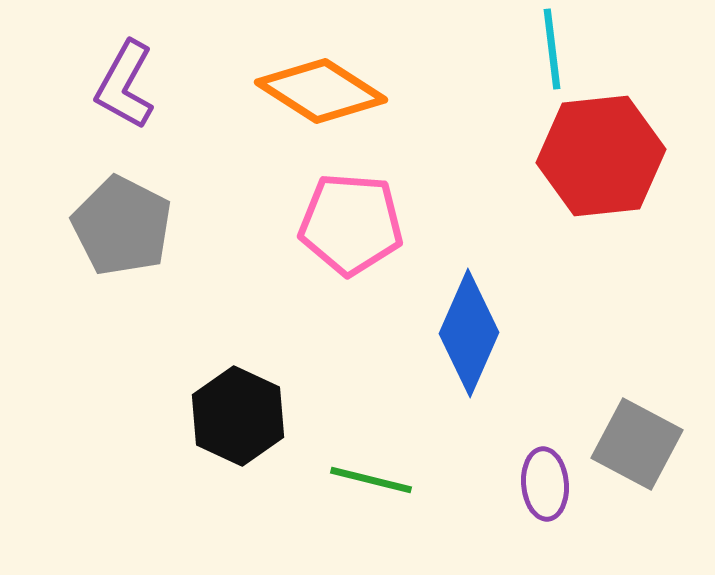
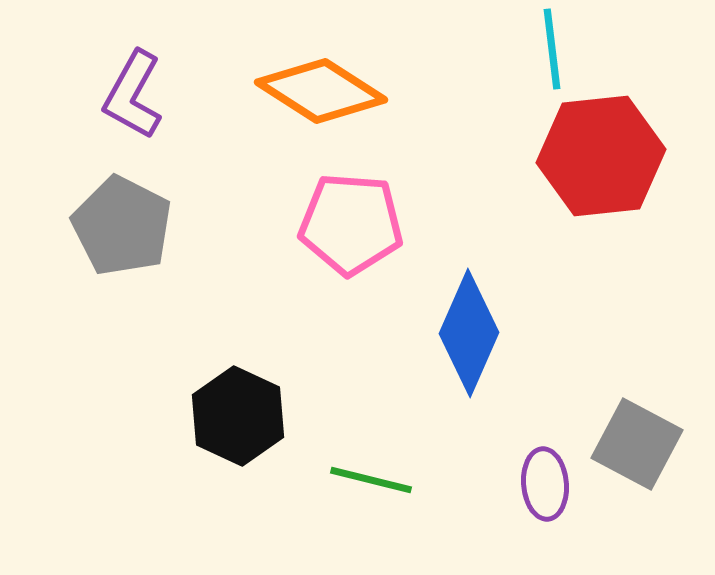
purple L-shape: moved 8 px right, 10 px down
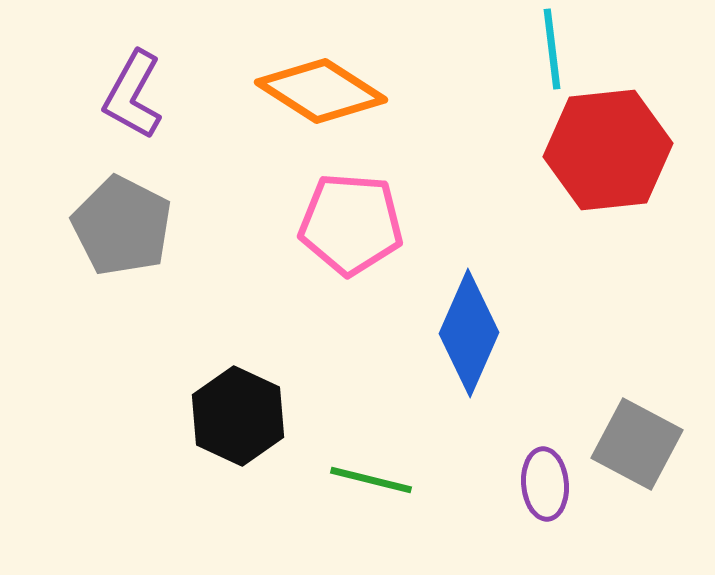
red hexagon: moved 7 px right, 6 px up
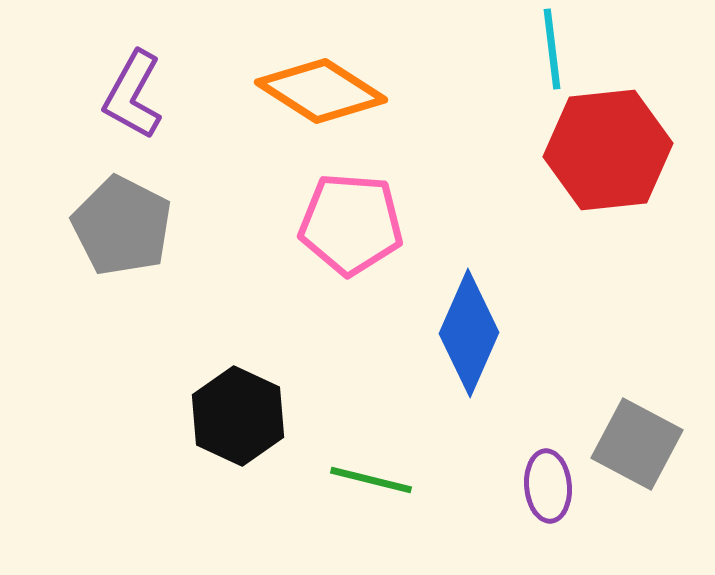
purple ellipse: moved 3 px right, 2 px down
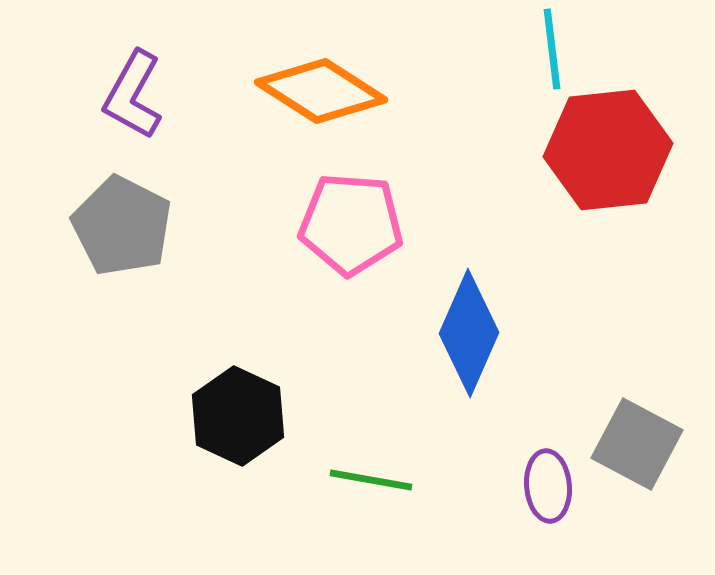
green line: rotated 4 degrees counterclockwise
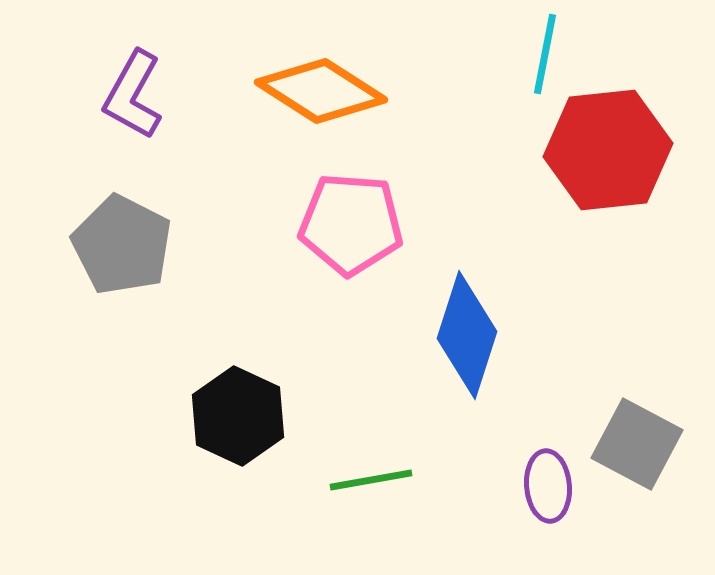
cyan line: moved 7 px left, 5 px down; rotated 18 degrees clockwise
gray pentagon: moved 19 px down
blue diamond: moved 2 px left, 2 px down; rotated 6 degrees counterclockwise
green line: rotated 20 degrees counterclockwise
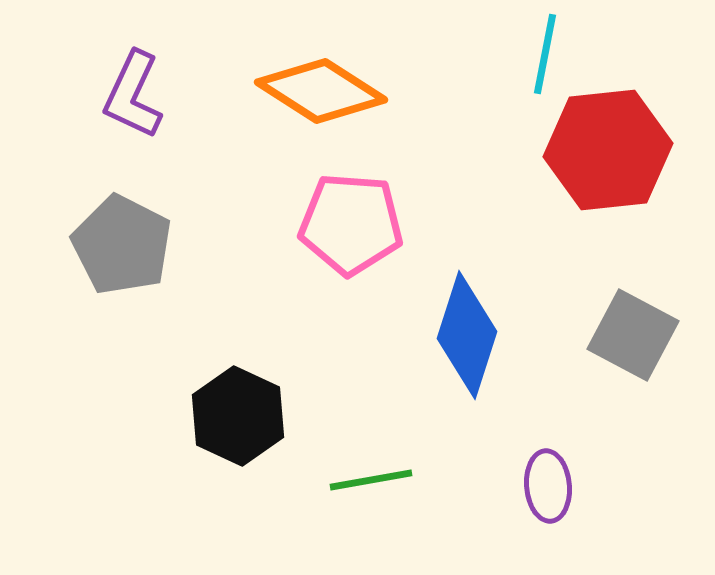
purple L-shape: rotated 4 degrees counterclockwise
gray square: moved 4 px left, 109 px up
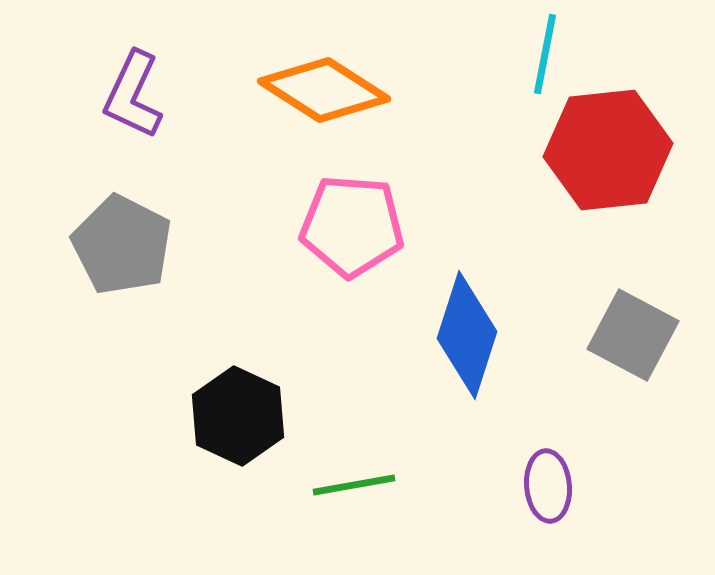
orange diamond: moved 3 px right, 1 px up
pink pentagon: moved 1 px right, 2 px down
green line: moved 17 px left, 5 px down
